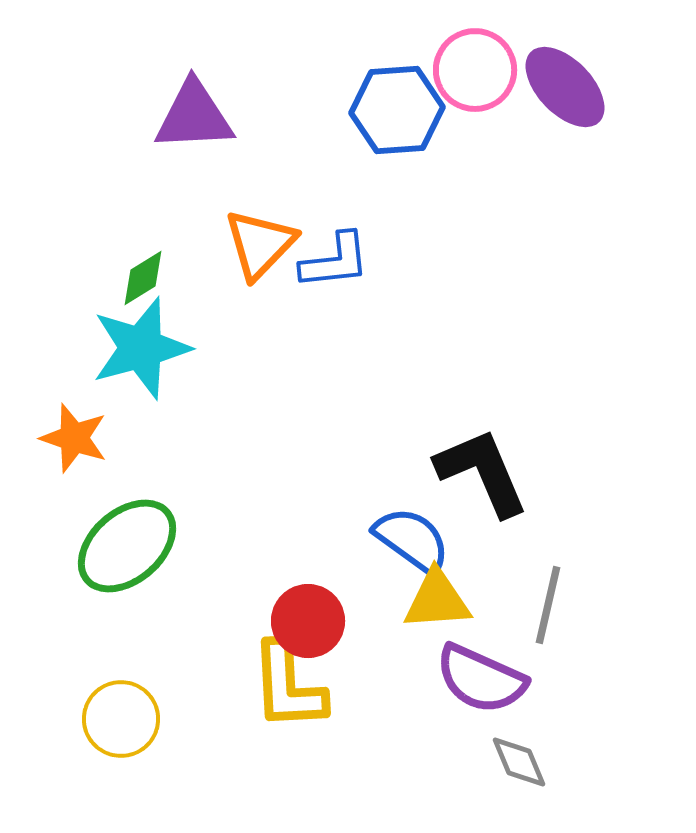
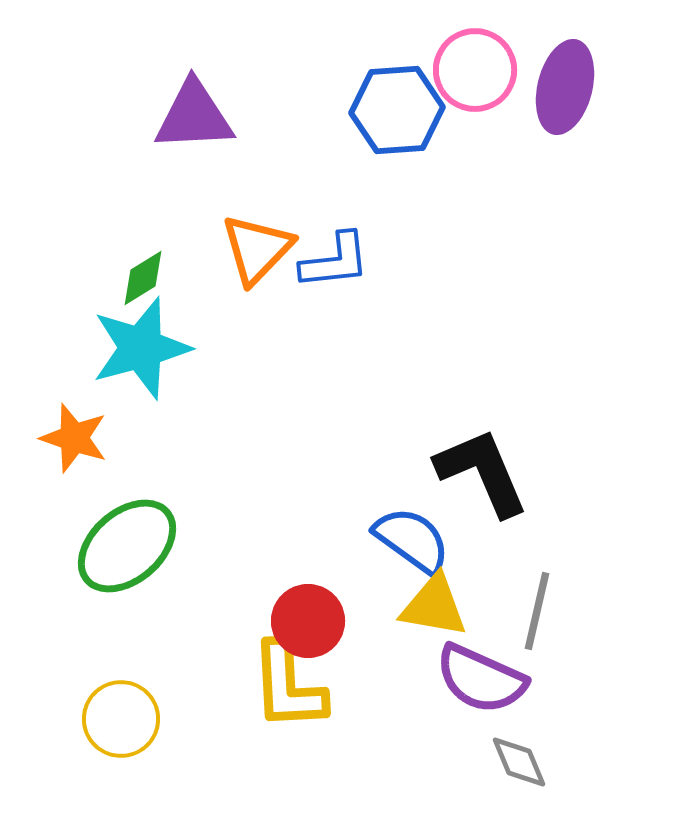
purple ellipse: rotated 58 degrees clockwise
orange triangle: moved 3 px left, 5 px down
yellow triangle: moved 3 px left, 6 px down; rotated 14 degrees clockwise
gray line: moved 11 px left, 6 px down
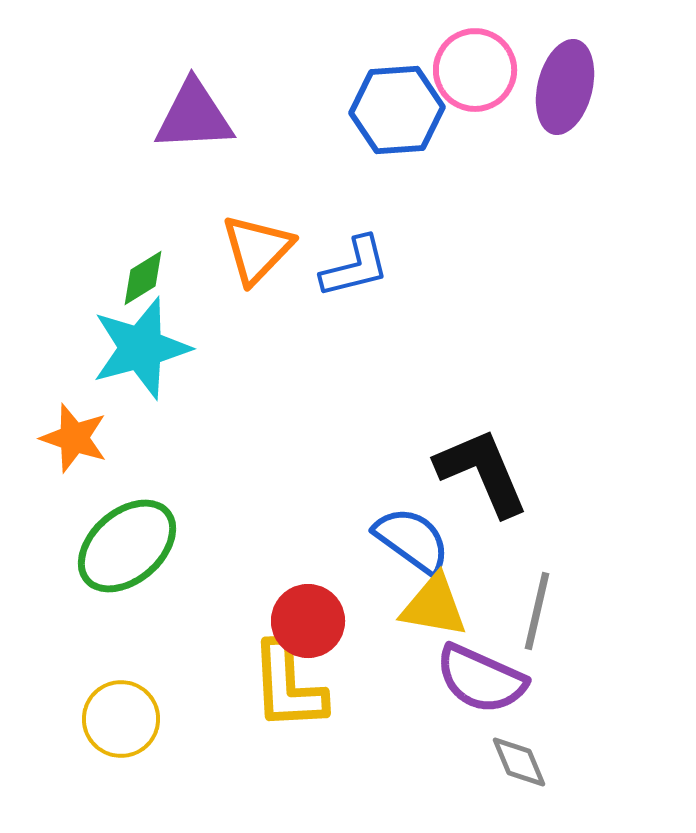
blue L-shape: moved 20 px right, 6 px down; rotated 8 degrees counterclockwise
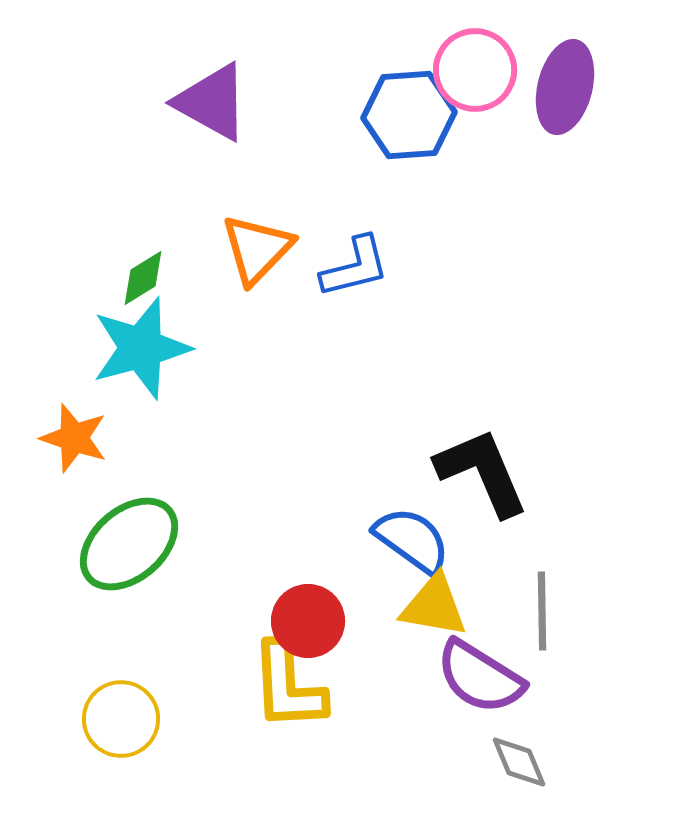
blue hexagon: moved 12 px right, 5 px down
purple triangle: moved 18 px right, 14 px up; rotated 32 degrees clockwise
green ellipse: moved 2 px right, 2 px up
gray line: moved 5 px right; rotated 14 degrees counterclockwise
purple semicircle: moved 1 px left, 2 px up; rotated 8 degrees clockwise
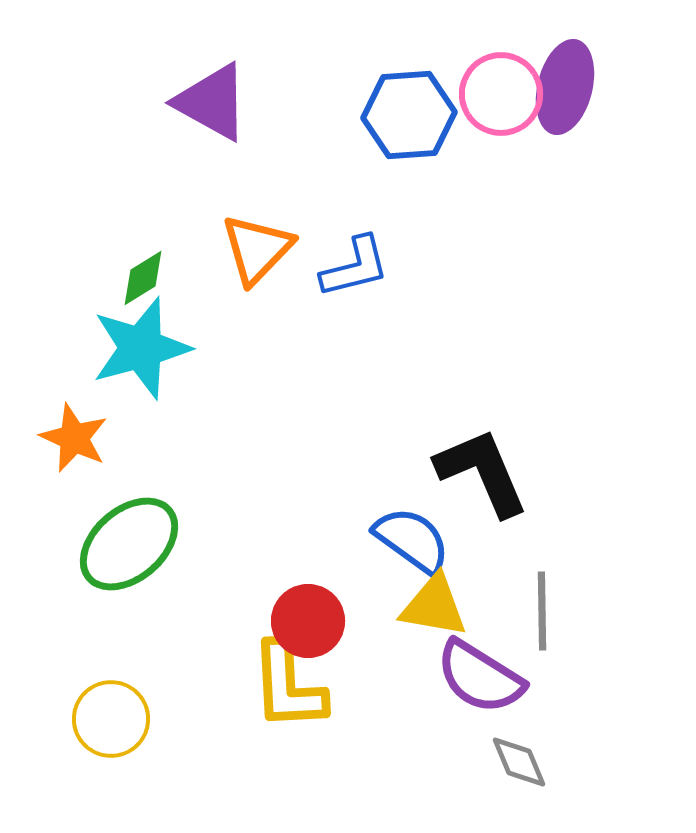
pink circle: moved 26 px right, 24 px down
orange star: rotated 6 degrees clockwise
yellow circle: moved 10 px left
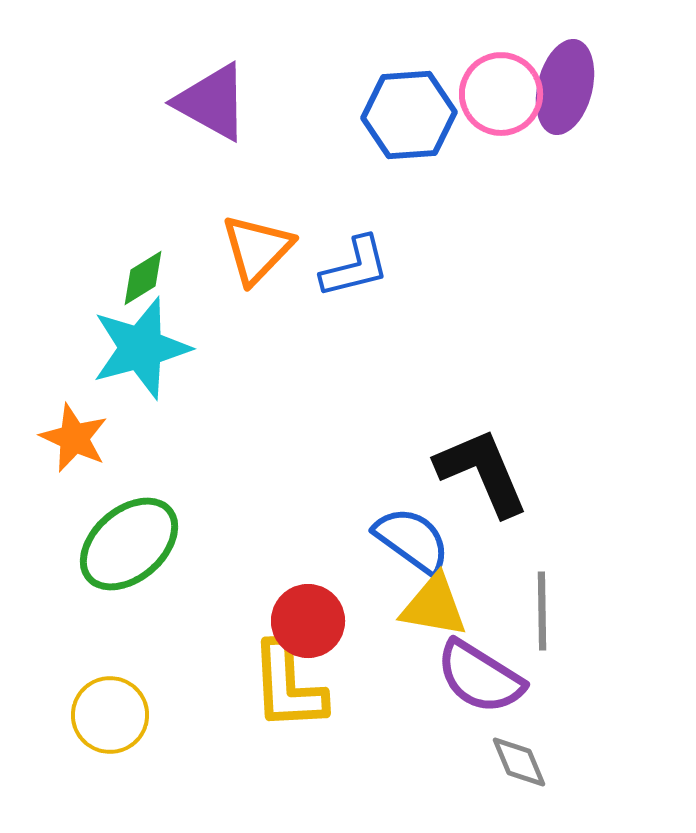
yellow circle: moved 1 px left, 4 px up
